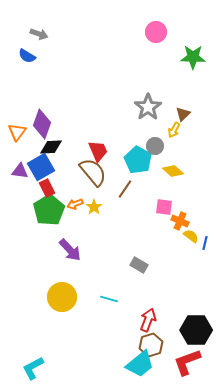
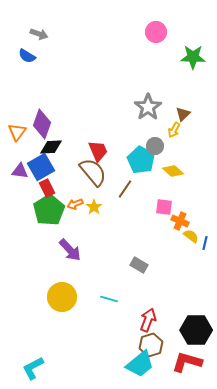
cyan pentagon: moved 3 px right
red L-shape: rotated 36 degrees clockwise
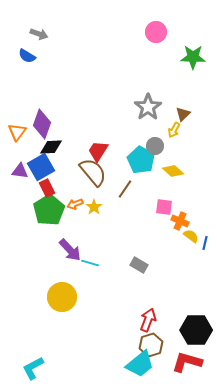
red trapezoid: rotated 125 degrees counterclockwise
cyan line: moved 19 px left, 36 px up
